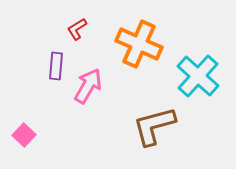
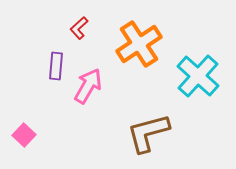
red L-shape: moved 2 px right, 1 px up; rotated 10 degrees counterclockwise
orange cross: rotated 33 degrees clockwise
brown L-shape: moved 6 px left, 7 px down
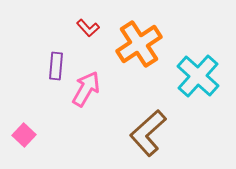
red L-shape: moved 9 px right; rotated 90 degrees counterclockwise
pink arrow: moved 2 px left, 3 px down
brown L-shape: rotated 27 degrees counterclockwise
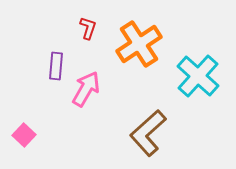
red L-shape: rotated 120 degrees counterclockwise
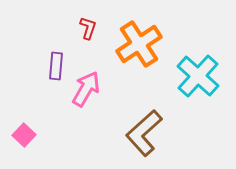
brown L-shape: moved 4 px left
